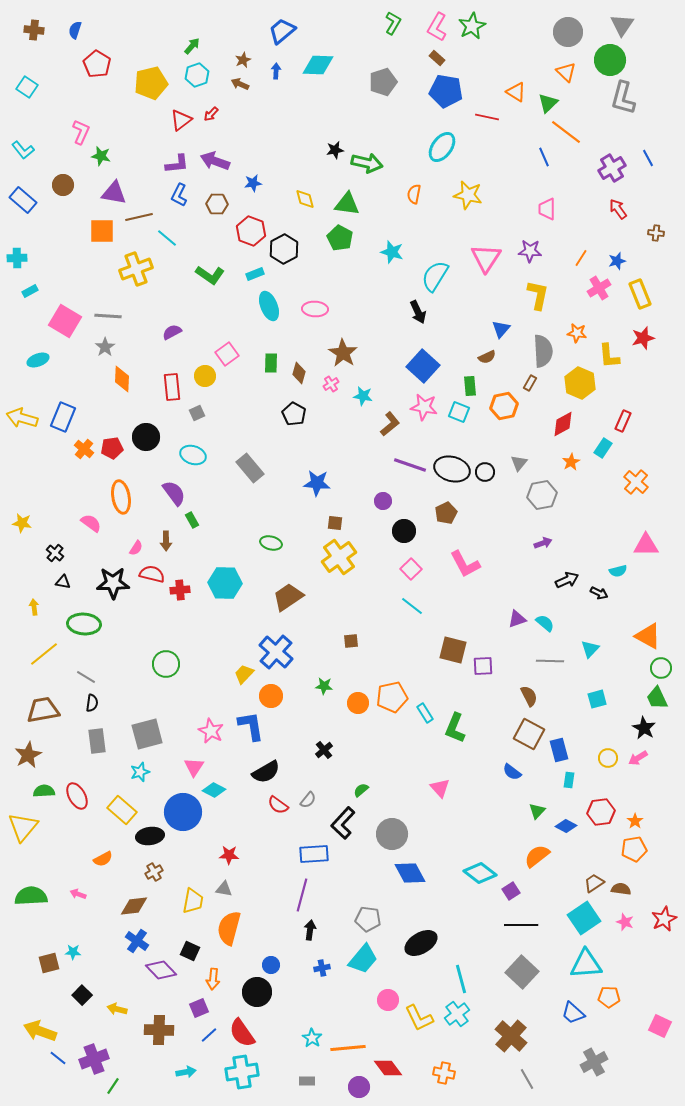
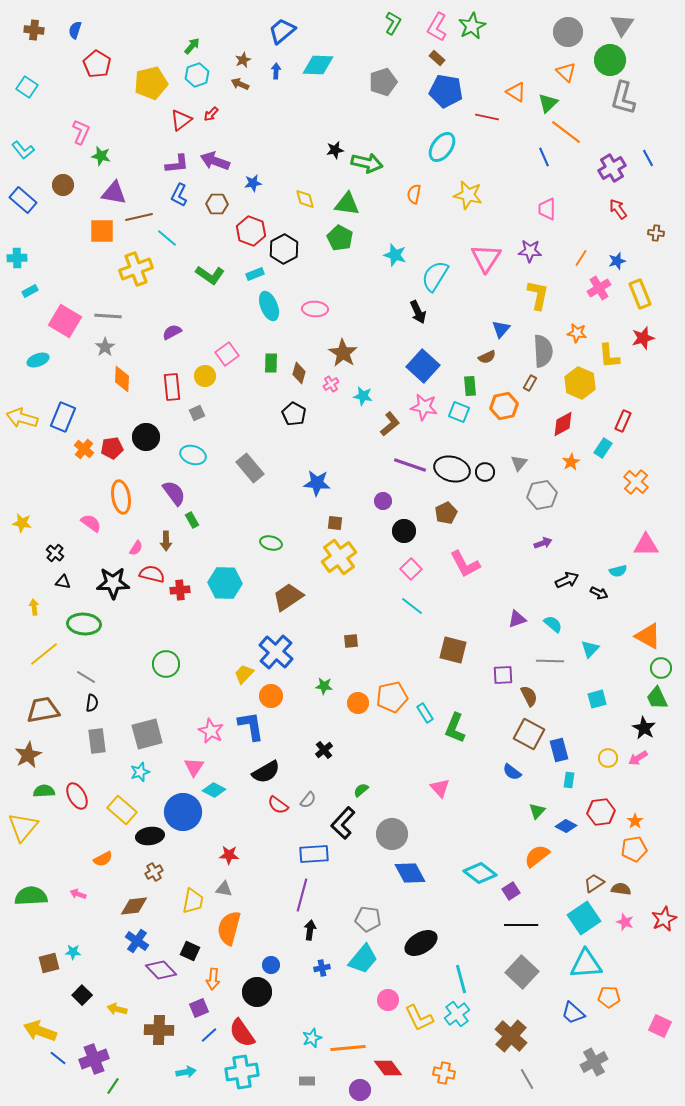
cyan star at (392, 252): moved 3 px right, 3 px down
cyan semicircle at (545, 623): moved 8 px right, 1 px down
purple square at (483, 666): moved 20 px right, 9 px down
cyan star at (312, 1038): rotated 18 degrees clockwise
purple circle at (359, 1087): moved 1 px right, 3 px down
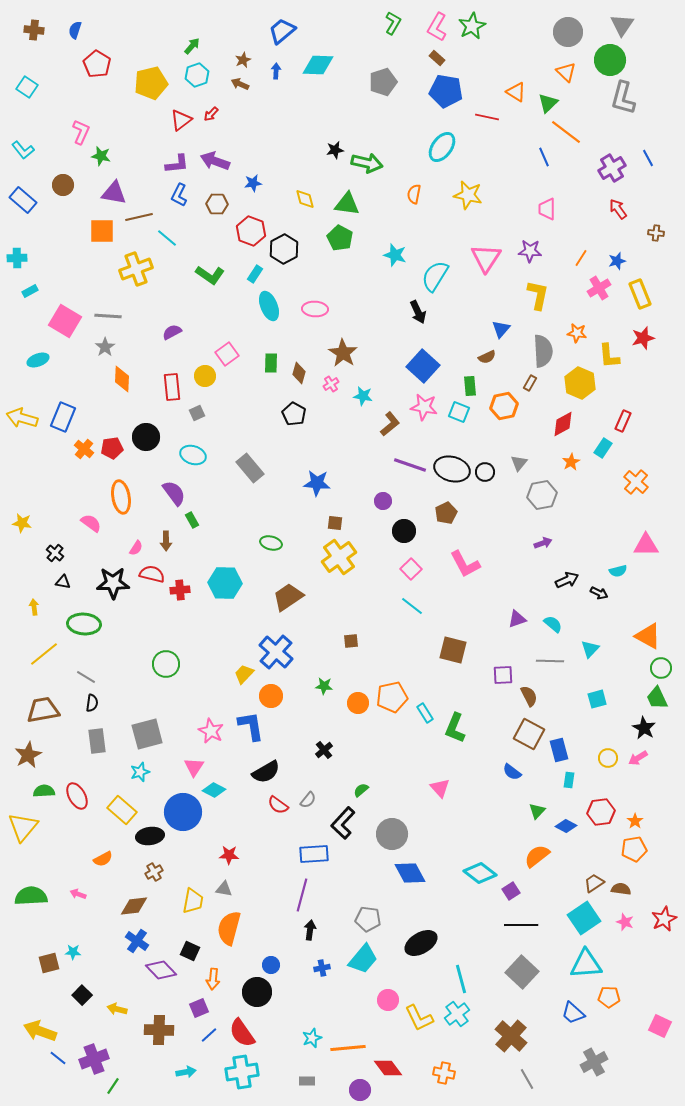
cyan rectangle at (255, 274): rotated 36 degrees counterclockwise
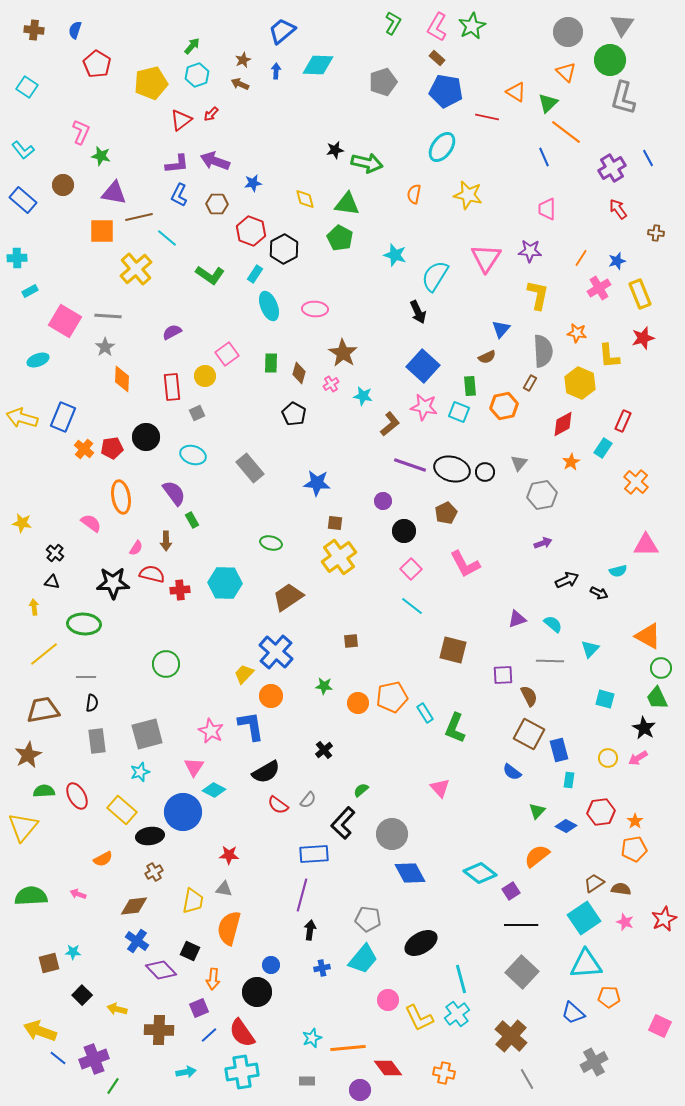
yellow cross at (136, 269): rotated 20 degrees counterclockwise
black triangle at (63, 582): moved 11 px left
gray line at (86, 677): rotated 30 degrees counterclockwise
cyan square at (597, 699): moved 8 px right; rotated 30 degrees clockwise
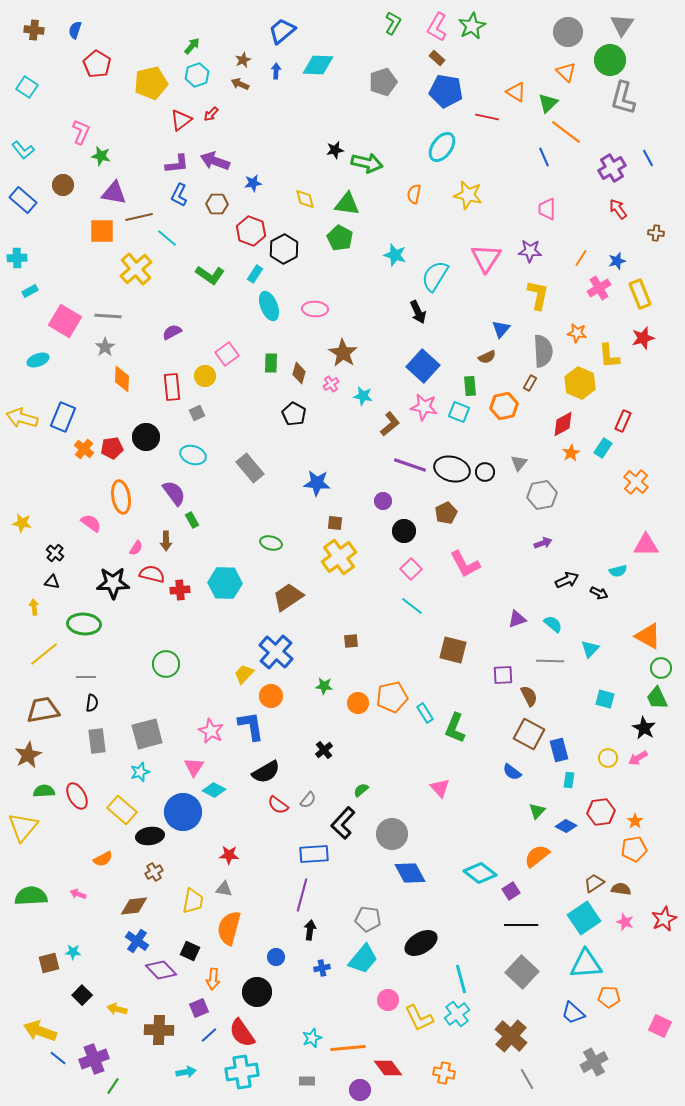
orange star at (571, 462): moved 9 px up
blue circle at (271, 965): moved 5 px right, 8 px up
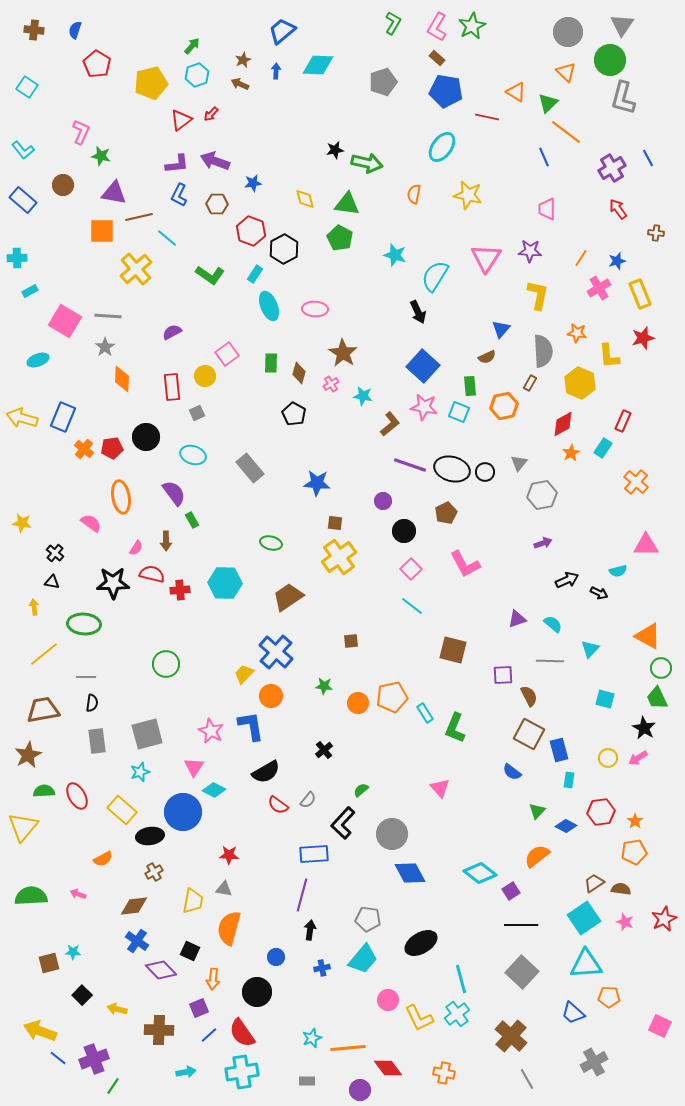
orange pentagon at (634, 849): moved 3 px down
